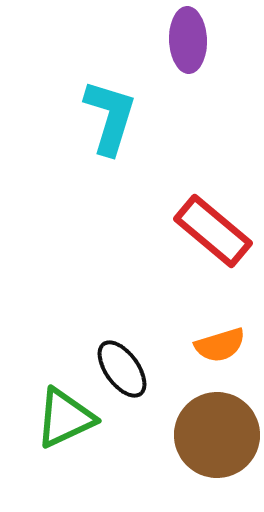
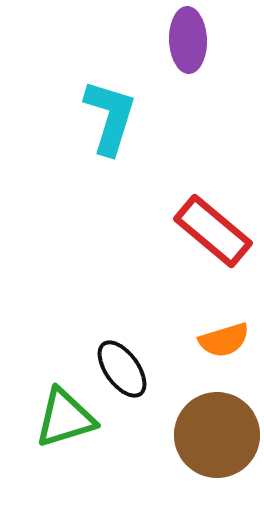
orange semicircle: moved 4 px right, 5 px up
green triangle: rotated 8 degrees clockwise
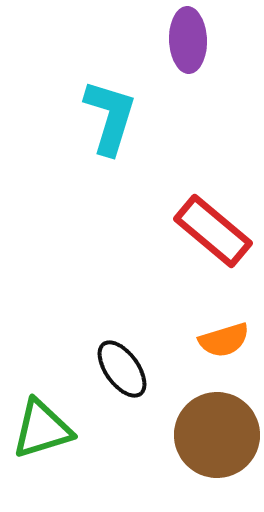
green triangle: moved 23 px left, 11 px down
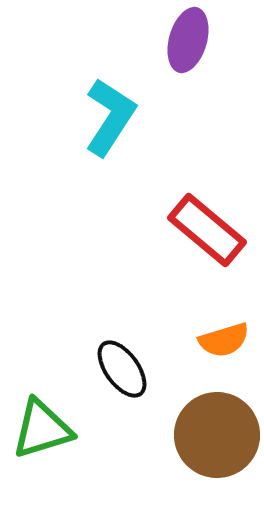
purple ellipse: rotated 18 degrees clockwise
cyan L-shape: rotated 16 degrees clockwise
red rectangle: moved 6 px left, 1 px up
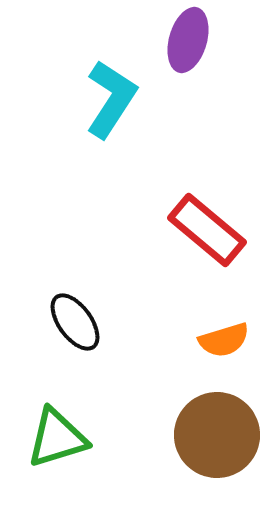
cyan L-shape: moved 1 px right, 18 px up
black ellipse: moved 47 px left, 47 px up
green triangle: moved 15 px right, 9 px down
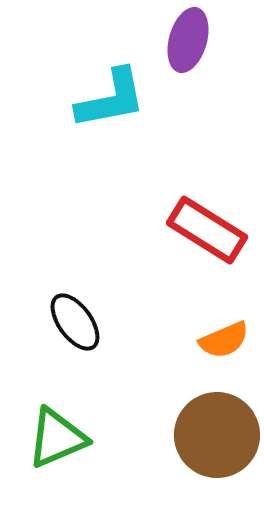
cyan L-shape: rotated 46 degrees clockwise
red rectangle: rotated 8 degrees counterclockwise
orange semicircle: rotated 6 degrees counterclockwise
green triangle: rotated 6 degrees counterclockwise
